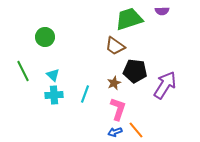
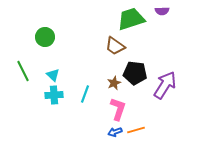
green trapezoid: moved 2 px right
black pentagon: moved 2 px down
orange line: rotated 66 degrees counterclockwise
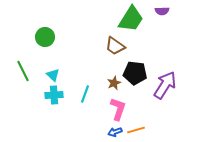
green trapezoid: rotated 140 degrees clockwise
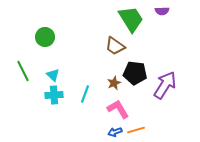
green trapezoid: rotated 64 degrees counterclockwise
pink L-shape: rotated 50 degrees counterclockwise
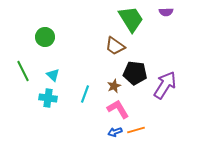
purple semicircle: moved 4 px right, 1 px down
brown star: moved 3 px down
cyan cross: moved 6 px left, 3 px down; rotated 12 degrees clockwise
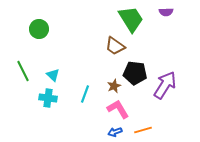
green circle: moved 6 px left, 8 px up
orange line: moved 7 px right
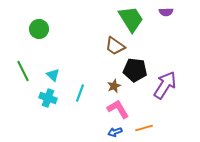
black pentagon: moved 3 px up
cyan line: moved 5 px left, 1 px up
cyan cross: rotated 12 degrees clockwise
orange line: moved 1 px right, 2 px up
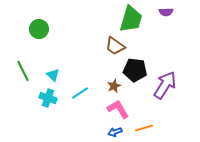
green trapezoid: rotated 48 degrees clockwise
cyan line: rotated 36 degrees clockwise
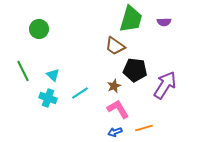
purple semicircle: moved 2 px left, 10 px down
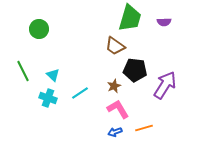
green trapezoid: moved 1 px left, 1 px up
